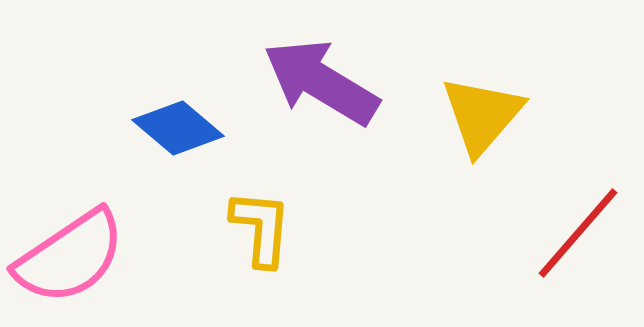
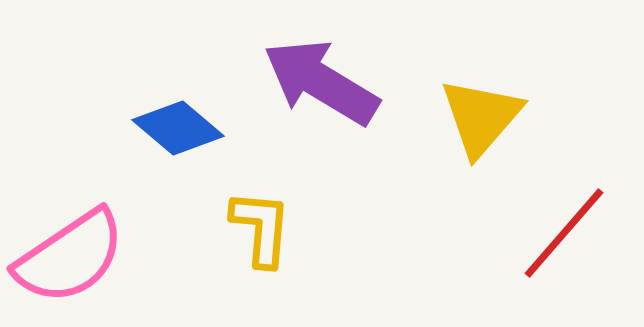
yellow triangle: moved 1 px left, 2 px down
red line: moved 14 px left
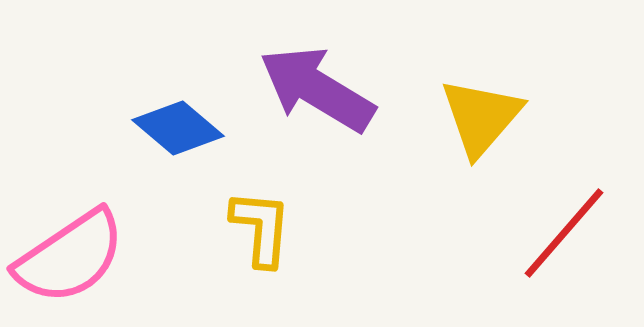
purple arrow: moved 4 px left, 7 px down
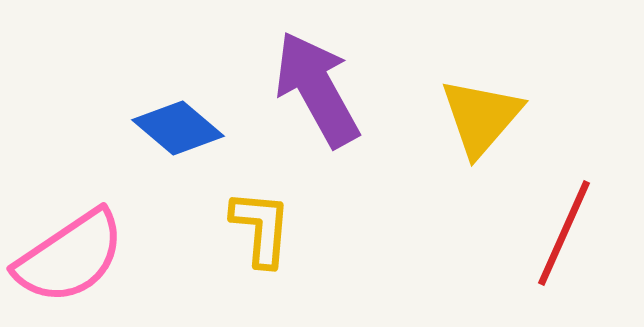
purple arrow: rotated 30 degrees clockwise
red line: rotated 17 degrees counterclockwise
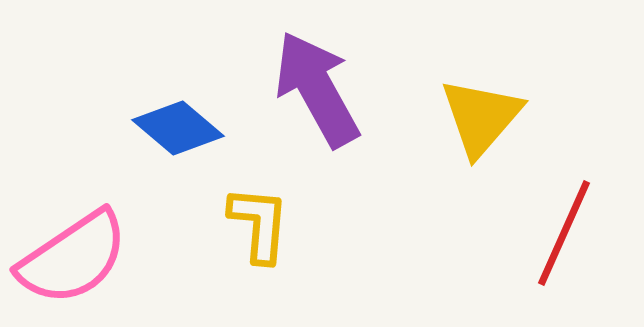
yellow L-shape: moved 2 px left, 4 px up
pink semicircle: moved 3 px right, 1 px down
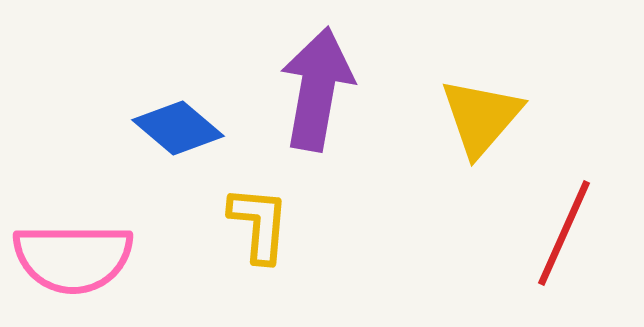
purple arrow: rotated 39 degrees clockwise
pink semicircle: rotated 34 degrees clockwise
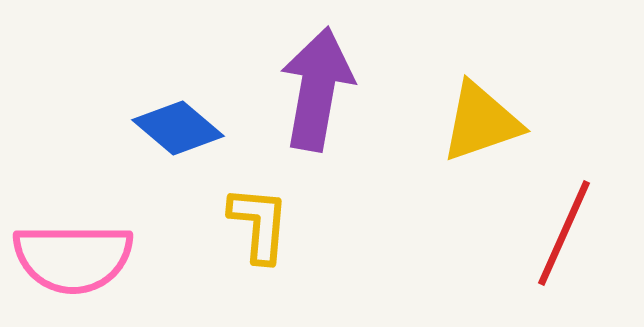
yellow triangle: moved 5 px down; rotated 30 degrees clockwise
